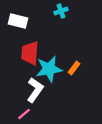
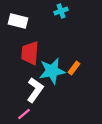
cyan star: moved 3 px right, 2 px down
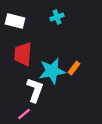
cyan cross: moved 4 px left, 6 px down
white rectangle: moved 3 px left
red trapezoid: moved 7 px left, 1 px down
white L-shape: rotated 15 degrees counterclockwise
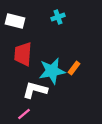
cyan cross: moved 1 px right
white L-shape: rotated 95 degrees counterclockwise
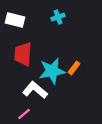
white rectangle: moved 1 px up
white L-shape: rotated 25 degrees clockwise
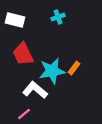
red trapezoid: rotated 30 degrees counterclockwise
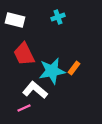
red trapezoid: moved 1 px right
pink line: moved 6 px up; rotated 16 degrees clockwise
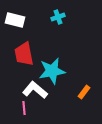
red trapezoid: rotated 15 degrees clockwise
orange rectangle: moved 10 px right, 24 px down
pink line: rotated 72 degrees counterclockwise
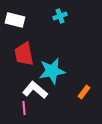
cyan cross: moved 2 px right, 1 px up
